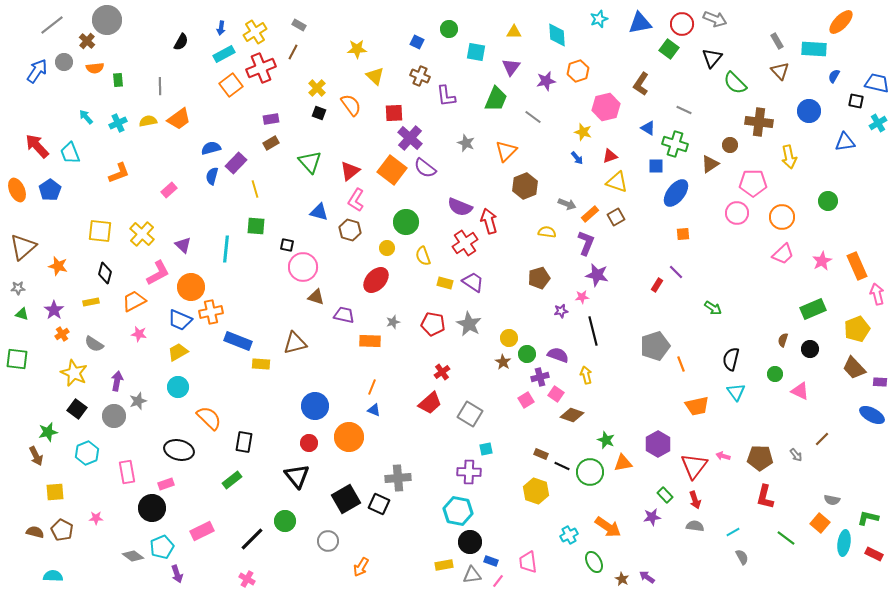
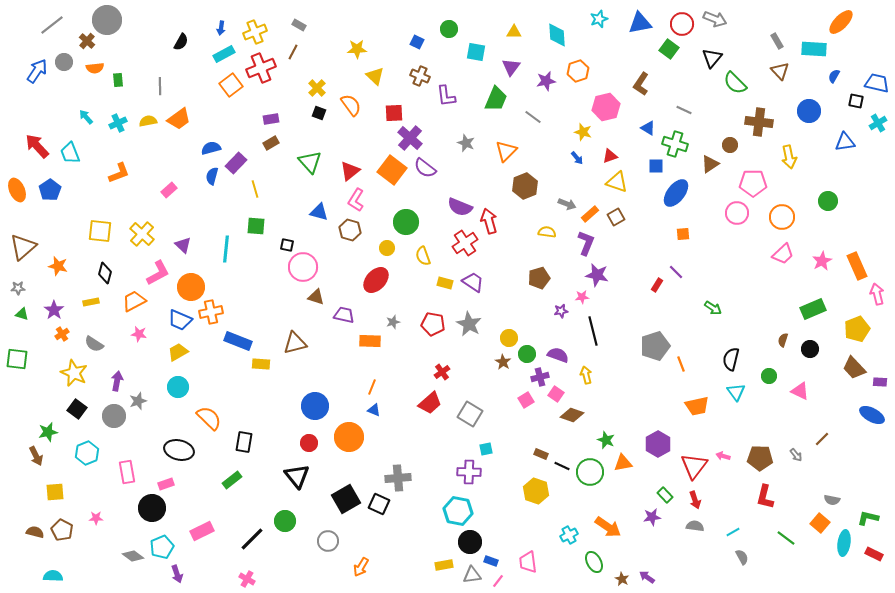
yellow cross at (255, 32): rotated 10 degrees clockwise
green circle at (775, 374): moved 6 px left, 2 px down
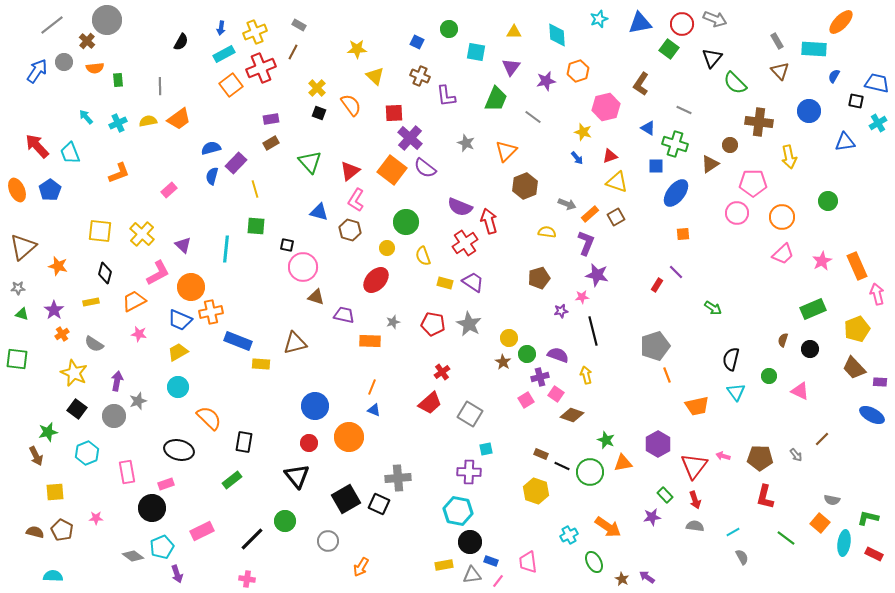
orange line at (681, 364): moved 14 px left, 11 px down
pink cross at (247, 579): rotated 21 degrees counterclockwise
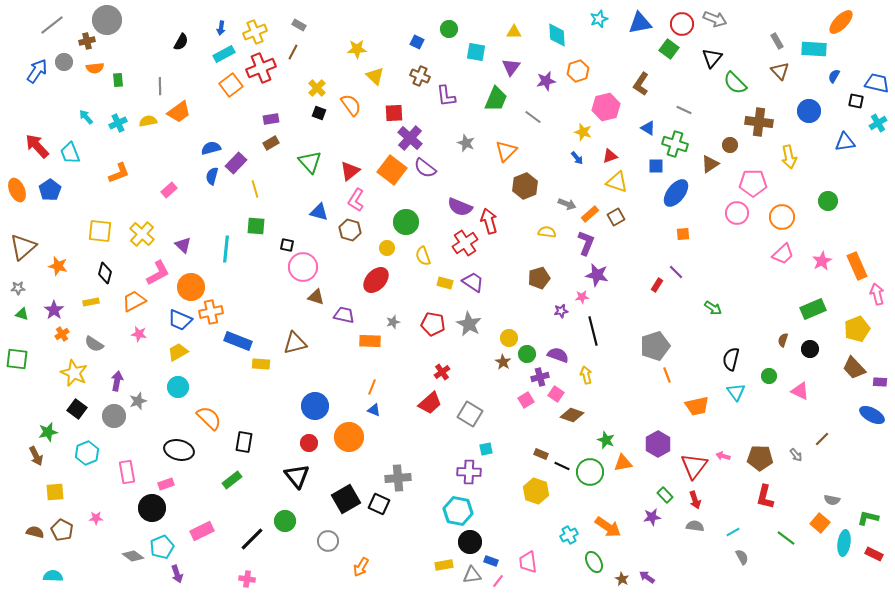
brown cross at (87, 41): rotated 35 degrees clockwise
orange trapezoid at (179, 119): moved 7 px up
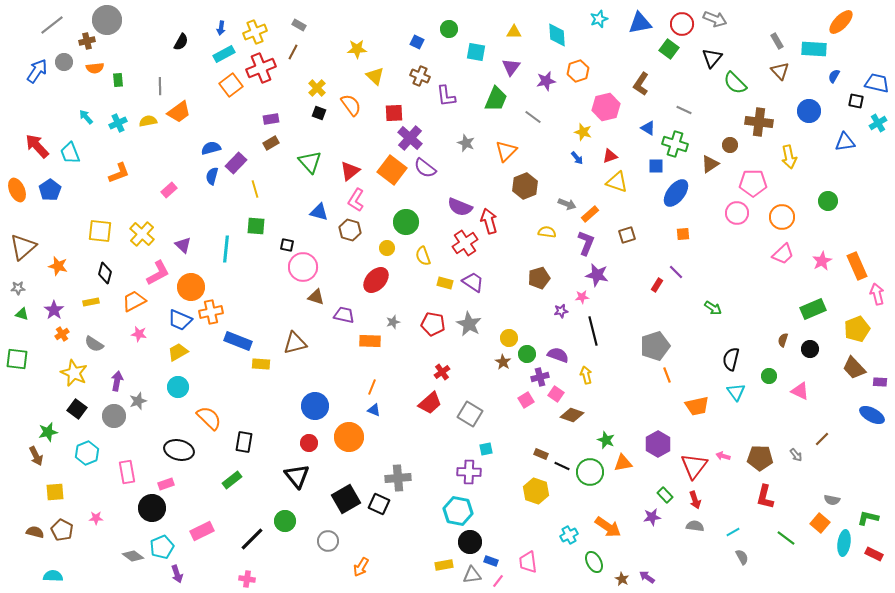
brown square at (616, 217): moved 11 px right, 18 px down; rotated 12 degrees clockwise
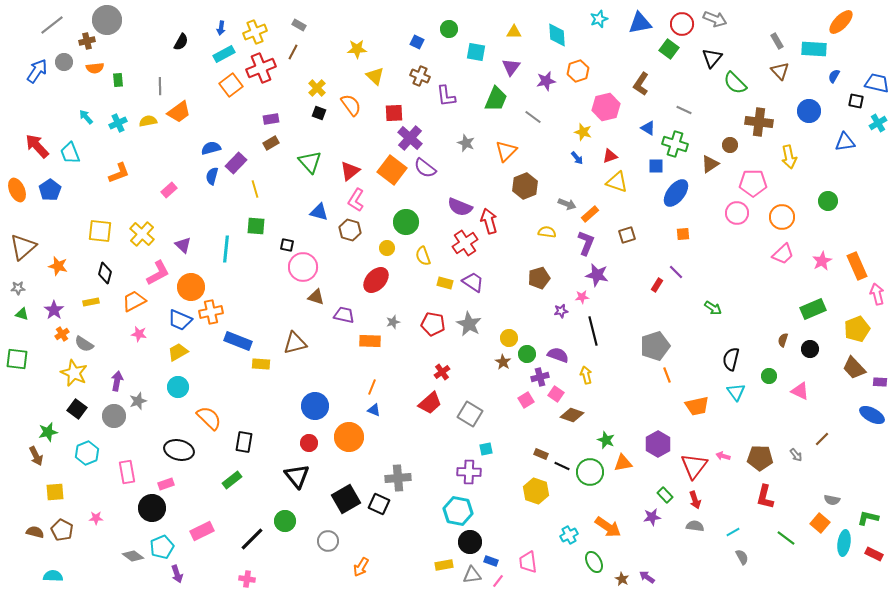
gray semicircle at (94, 344): moved 10 px left
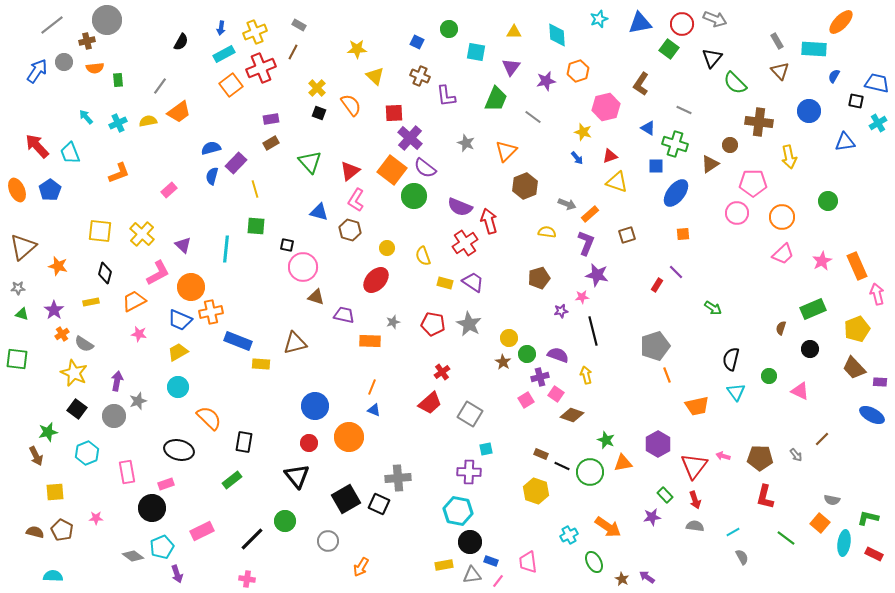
gray line at (160, 86): rotated 36 degrees clockwise
green circle at (406, 222): moved 8 px right, 26 px up
brown semicircle at (783, 340): moved 2 px left, 12 px up
